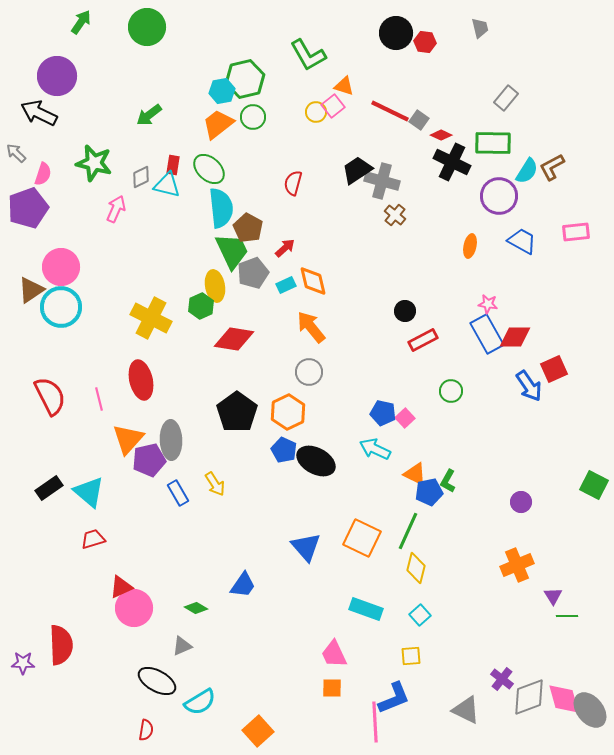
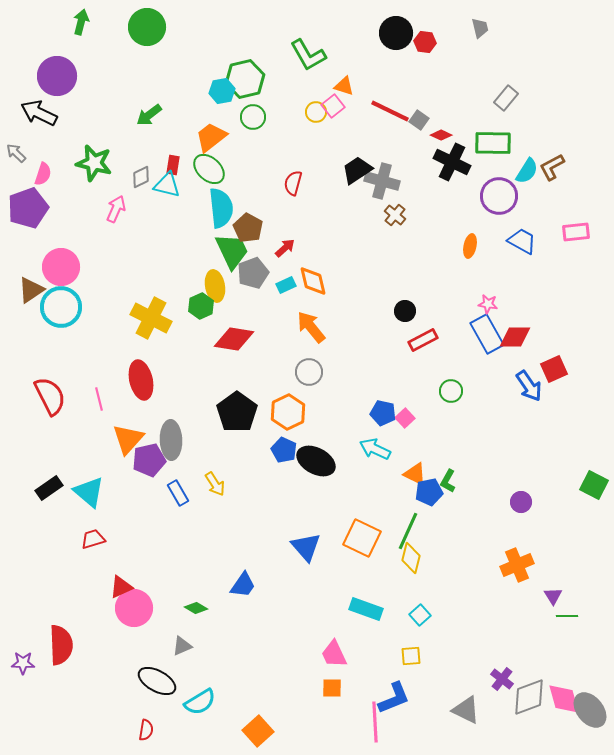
green arrow at (81, 22): rotated 20 degrees counterclockwise
orange trapezoid at (218, 124): moved 7 px left, 13 px down
yellow diamond at (416, 568): moved 5 px left, 10 px up
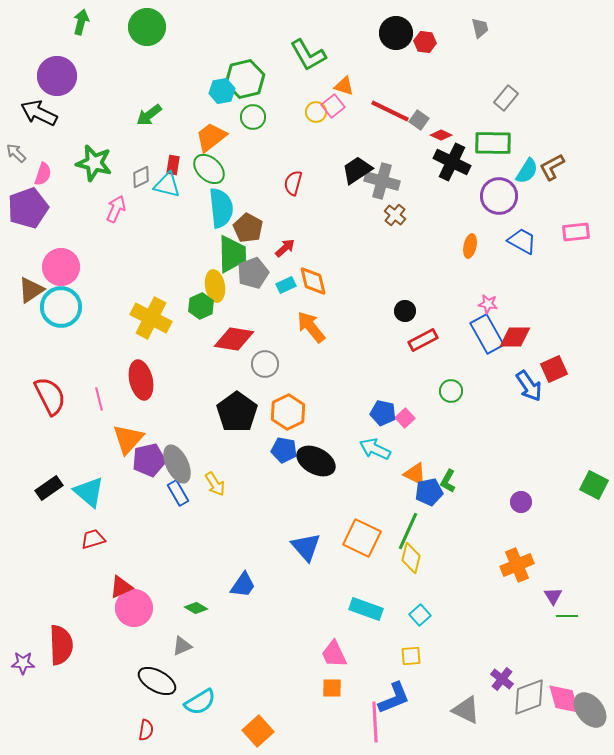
green trapezoid at (232, 251): moved 3 px down; rotated 24 degrees clockwise
gray circle at (309, 372): moved 44 px left, 8 px up
gray ellipse at (171, 440): moved 6 px right, 24 px down; rotated 24 degrees counterclockwise
blue pentagon at (284, 450): rotated 15 degrees counterclockwise
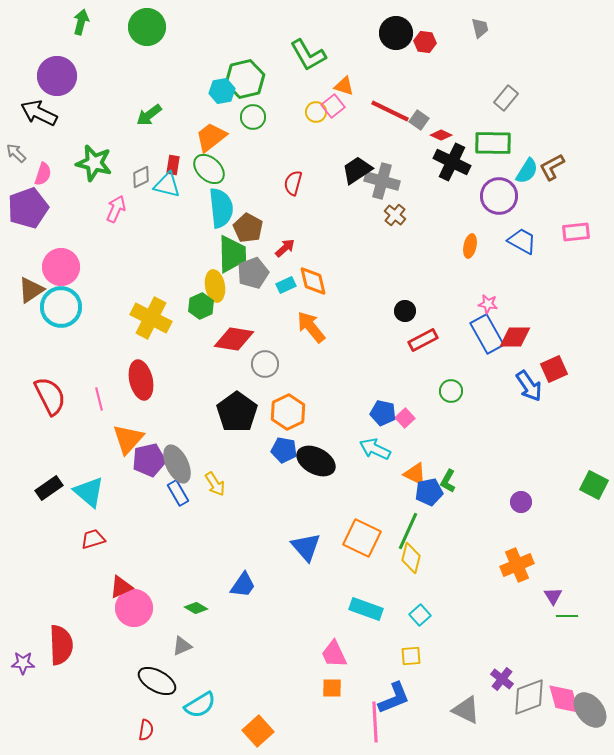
cyan semicircle at (200, 702): moved 3 px down
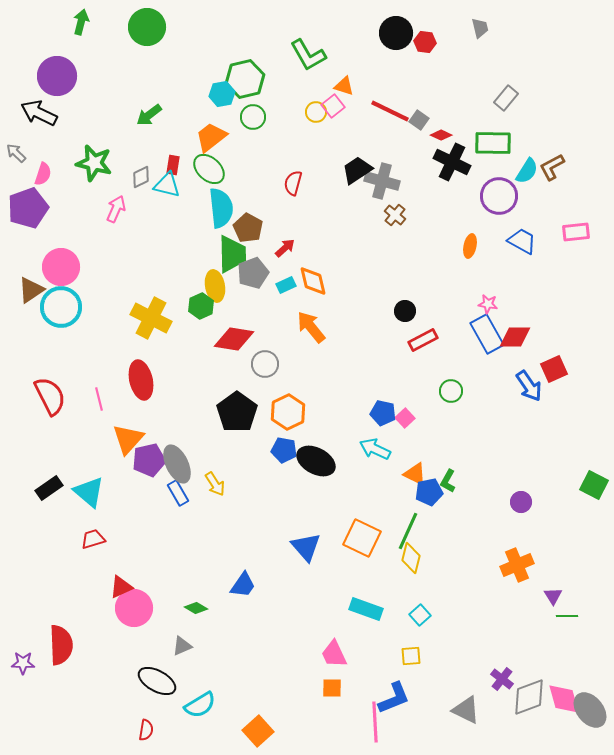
cyan hexagon at (222, 91): moved 3 px down
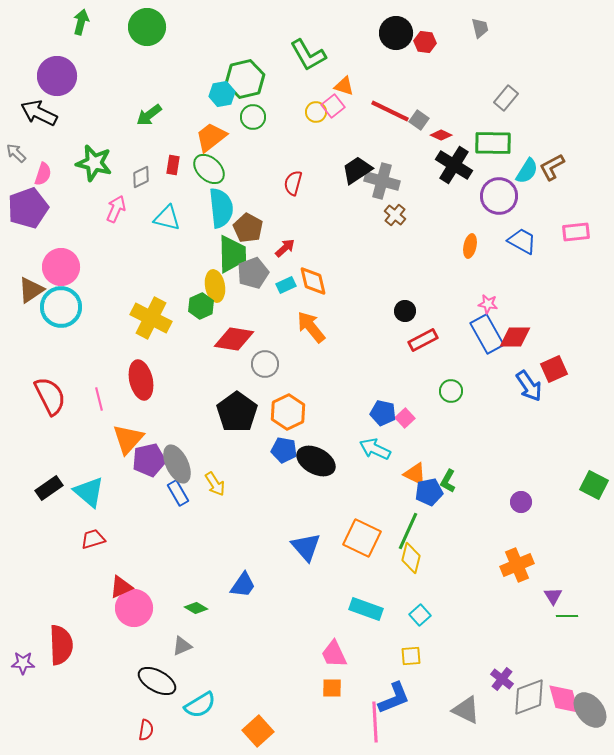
black cross at (452, 162): moved 2 px right, 3 px down; rotated 6 degrees clockwise
cyan triangle at (167, 185): moved 33 px down
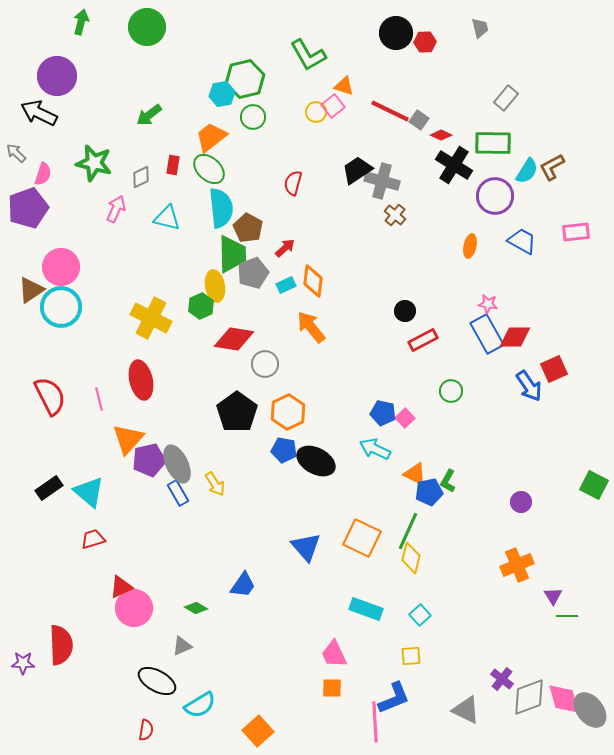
red hexagon at (425, 42): rotated 10 degrees counterclockwise
purple circle at (499, 196): moved 4 px left
orange diamond at (313, 281): rotated 20 degrees clockwise
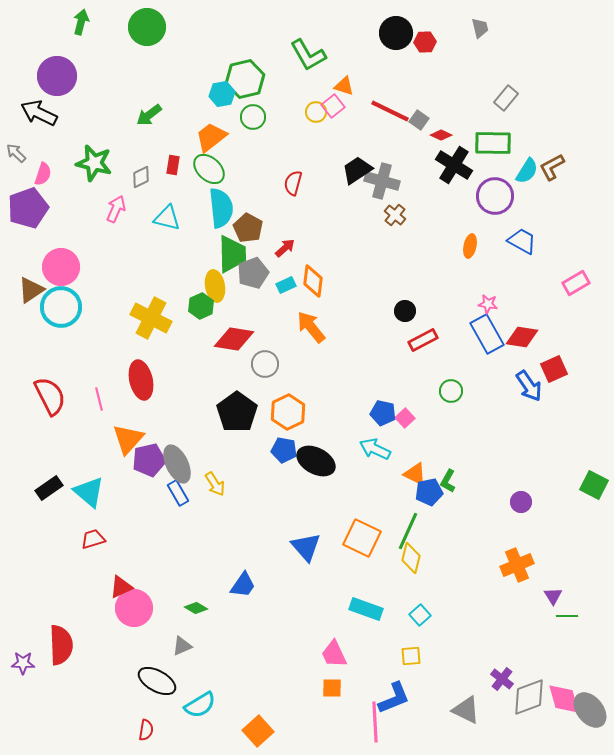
pink rectangle at (576, 232): moved 51 px down; rotated 24 degrees counterclockwise
red diamond at (515, 337): moved 7 px right; rotated 8 degrees clockwise
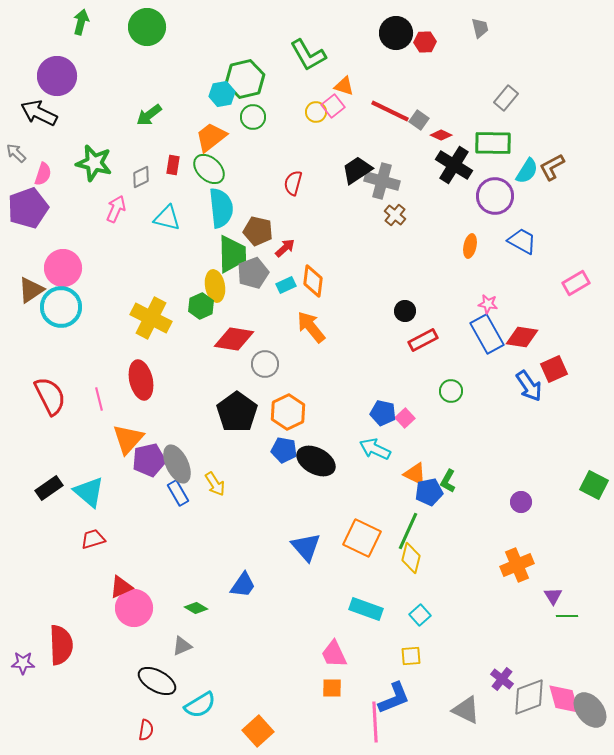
brown pentagon at (248, 228): moved 10 px right, 3 px down; rotated 16 degrees counterclockwise
pink circle at (61, 267): moved 2 px right, 1 px down
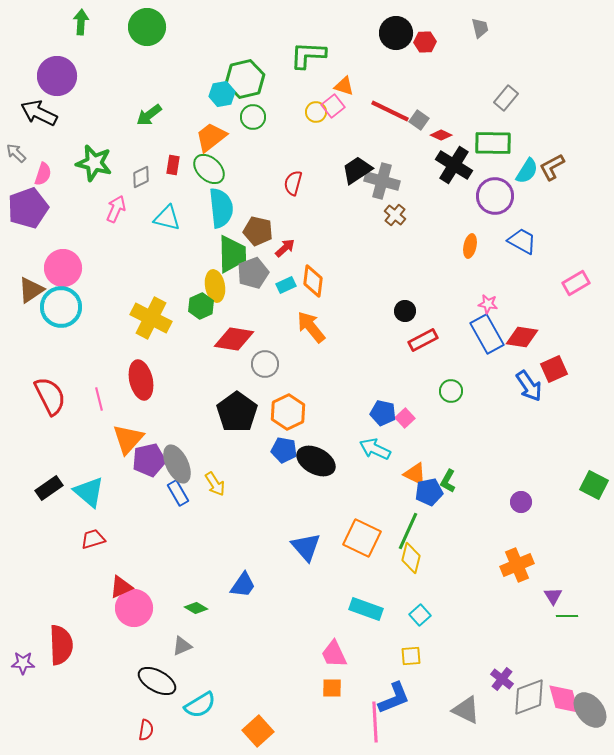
green arrow at (81, 22): rotated 10 degrees counterclockwise
green L-shape at (308, 55): rotated 123 degrees clockwise
